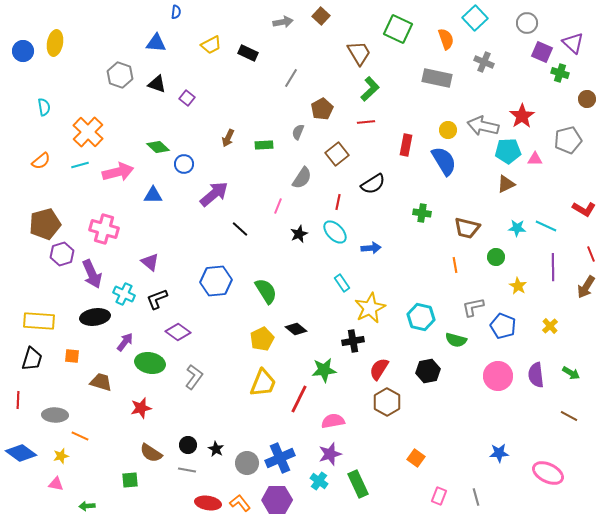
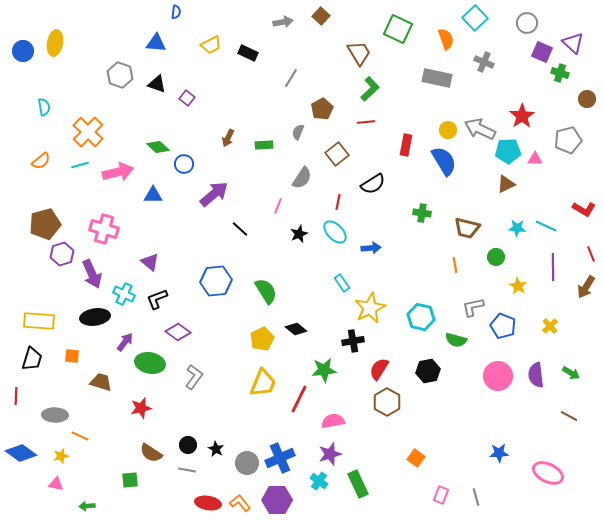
gray arrow at (483, 126): moved 3 px left, 3 px down; rotated 12 degrees clockwise
red line at (18, 400): moved 2 px left, 4 px up
pink rectangle at (439, 496): moved 2 px right, 1 px up
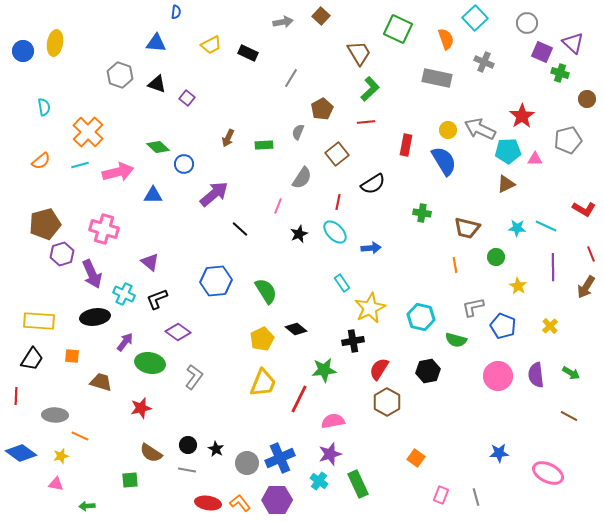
black trapezoid at (32, 359): rotated 15 degrees clockwise
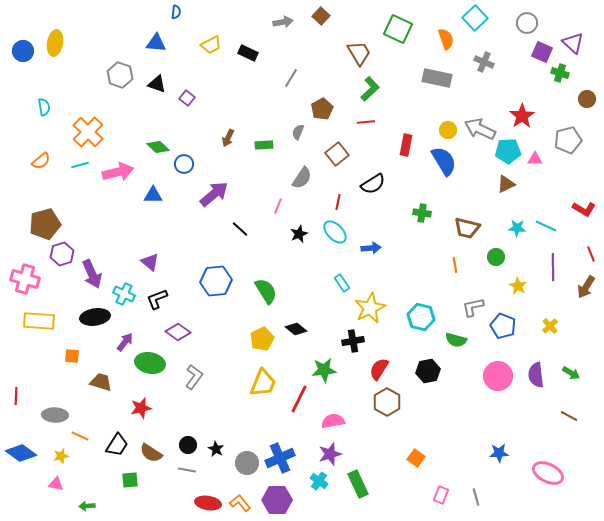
pink cross at (104, 229): moved 79 px left, 50 px down
black trapezoid at (32, 359): moved 85 px right, 86 px down
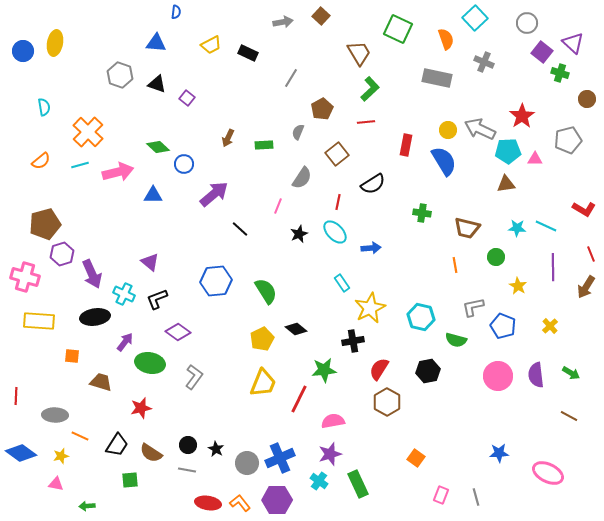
purple square at (542, 52): rotated 15 degrees clockwise
brown triangle at (506, 184): rotated 18 degrees clockwise
pink cross at (25, 279): moved 2 px up
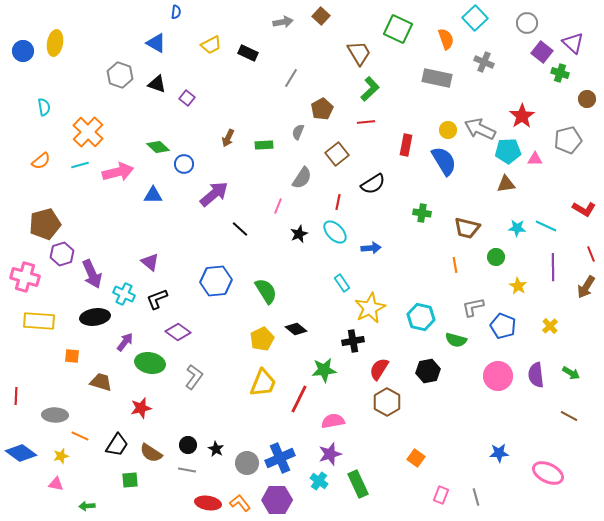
blue triangle at (156, 43): rotated 25 degrees clockwise
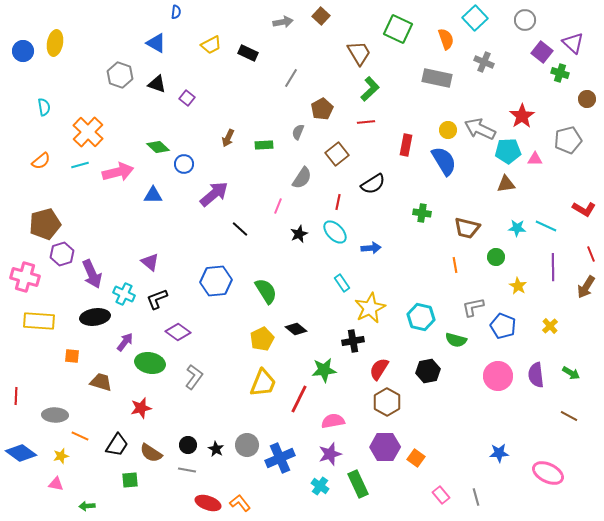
gray circle at (527, 23): moved 2 px left, 3 px up
gray circle at (247, 463): moved 18 px up
cyan cross at (319, 481): moved 1 px right, 5 px down
pink rectangle at (441, 495): rotated 60 degrees counterclockwise
purple hexagon at (277, 500): moved 108 px right, 53 px up
red ellipse at (208, 503): rotated 10 degrees clockwise
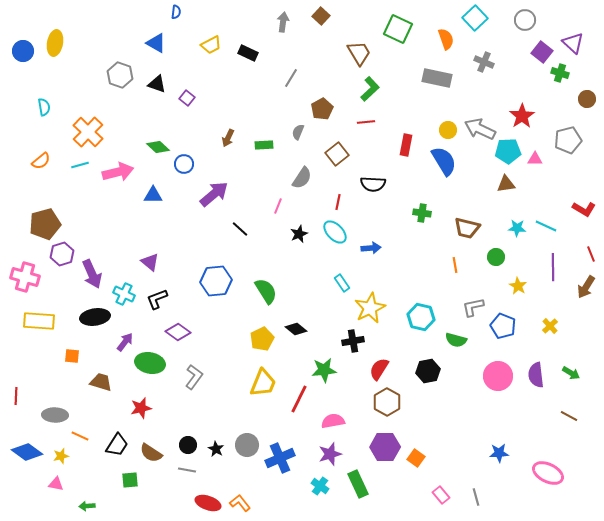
gray arrow at (283, 22): rotated 72 degrees counterclockwise
black semicircle at (373, 184): rotated 35 degrees clockwise
blue diamond at (21, 453): moved 6 px right, 1 px up
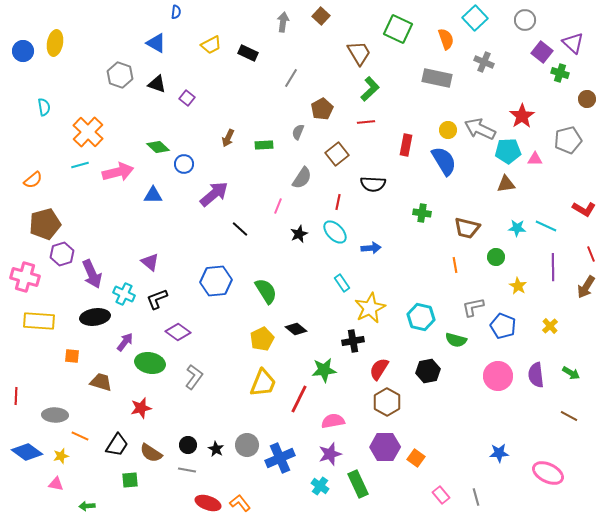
orange semicircle at (41, 161): moved 8 px left, 19 px down
